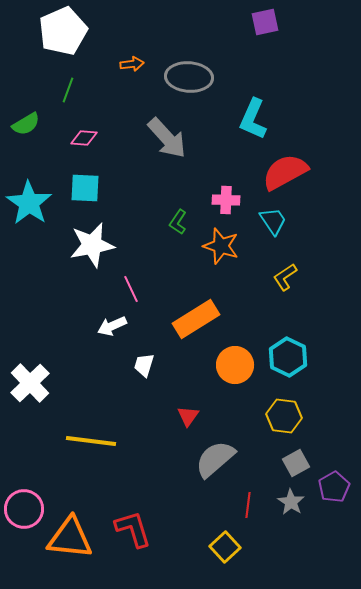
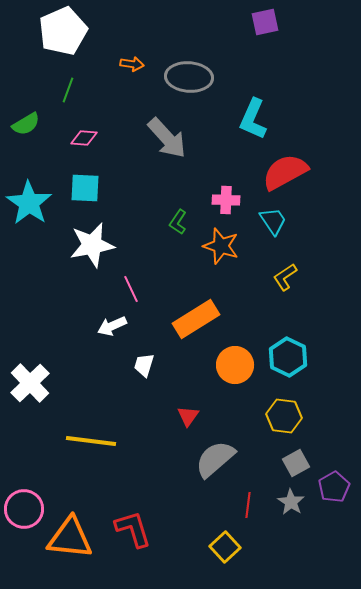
orange arrow: rotated 15 degrees clockwise
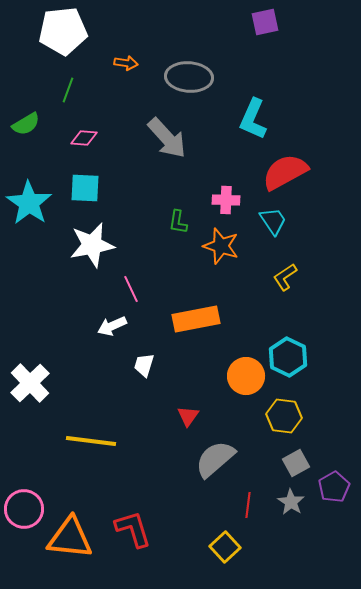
white pentagon: rotated 18 degrees clockwise
orange arrow: moved 6 px left, 1 px up
green L-shape: rotated 25 degrees counterclockwise
orange rectangle: rotated 21 degrees clockwise
orange circle: moved 11 px right, 11 px down
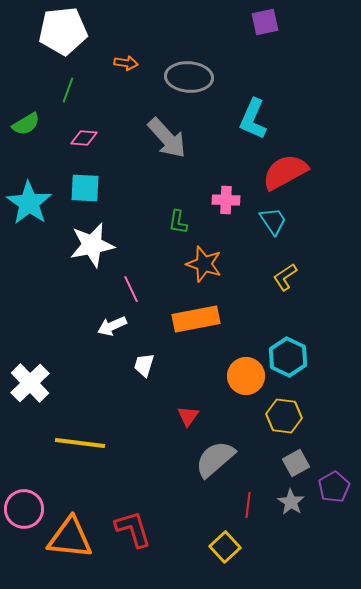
orange star: moved 17 px left, 18 px down
yellow line: moved 11 px left, 2 px down
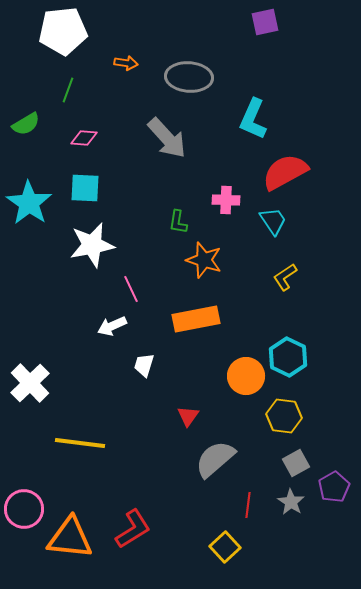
orange star: moved 4 px up
red L-shape: rotated 75 degrees clockwise
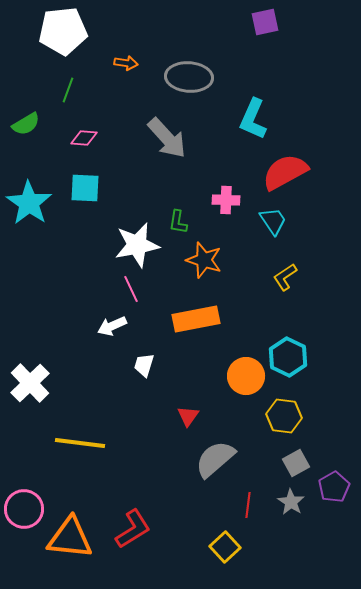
white star: moved 45 px right
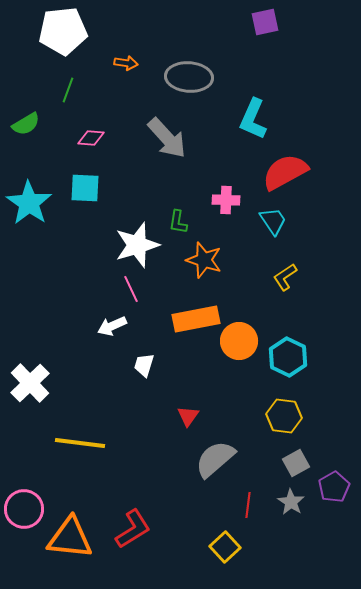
pink diamond: moved 7 px right
white star: rotated 6 degrees counterclockwise
orange circle: moved 7 px left, 35 px up
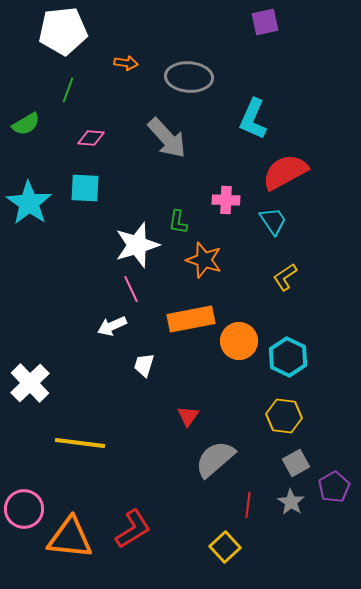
orange rectangle: moved 5 px left
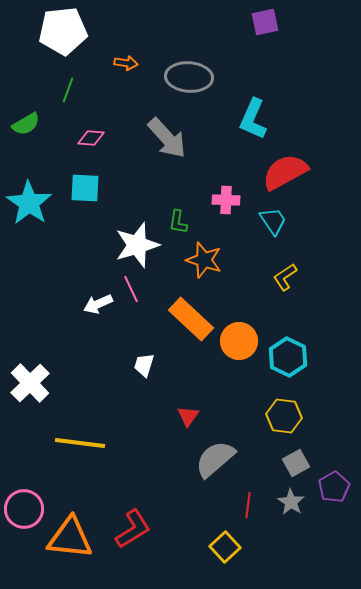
orange rectangle: rotated 54 degrees clockwise
white arrow: moved 14 px left, 22 px up
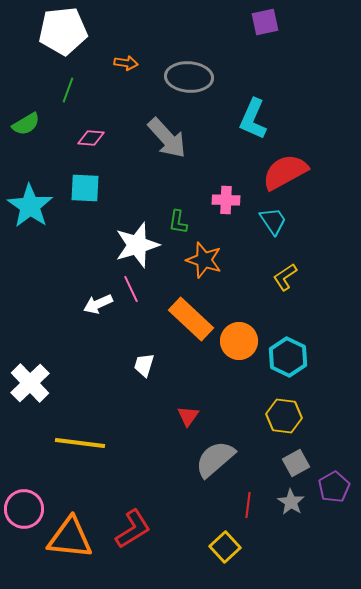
cyan star: moved 1 px right, 3 px down
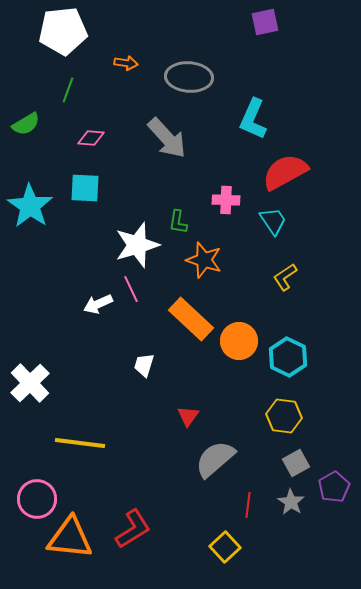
pink circle: moved 13 px right, 10 px up
